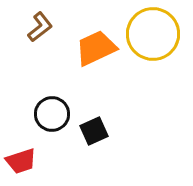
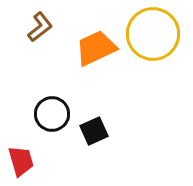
red trapezoid: rotated 88 degrees counterclockwise
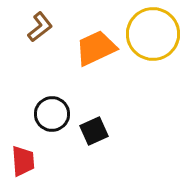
red trapezoid: moved 2 px right; rotated 12 degrees clockwise
